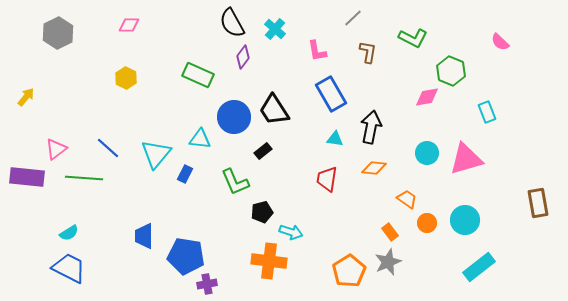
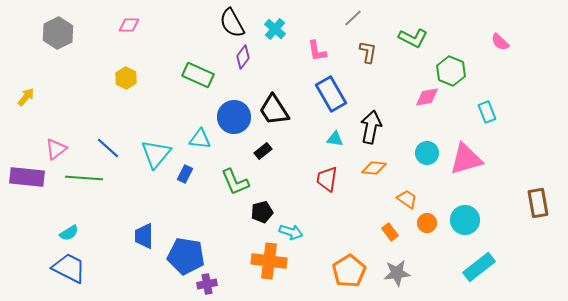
gray star at (388, 262): moved 9 px right, 11 px down; rotated 16 degrees clockwise
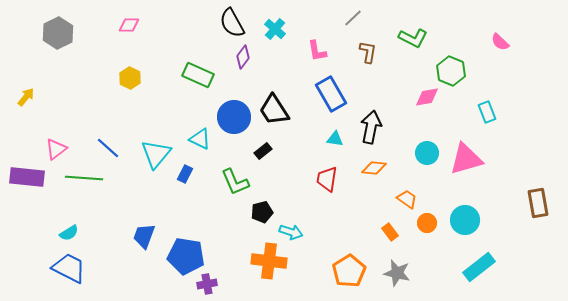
yellow hexagon at (126, 78): moved 4 px right
cyan triangle at (200, 139): rotated 20 degrees clockwise
blue trapezoid at (144, 236): rotated 20 degrees clockwise
gray star at (397, 273): rotated 20 degrees clockwise
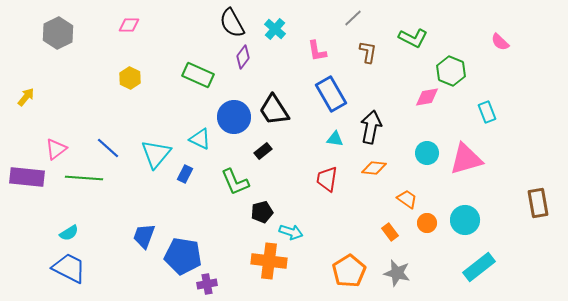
blue pentagon at (186, 256): moved 3 px left
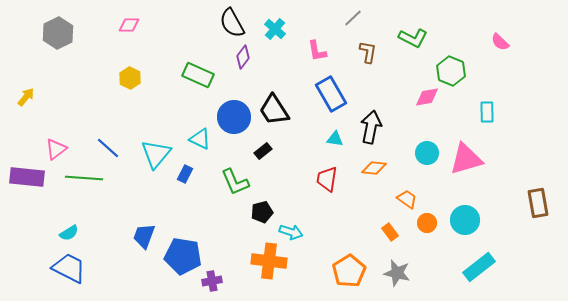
cyan rectangle at (487, 112): rotated 20 degrees clockwise
purple cross at (207, 284): moved 5 px right, 3 px up
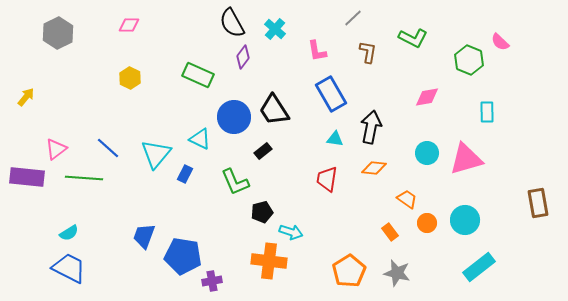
green hexagon at (451, 71): moved 18 px right, 11 px up
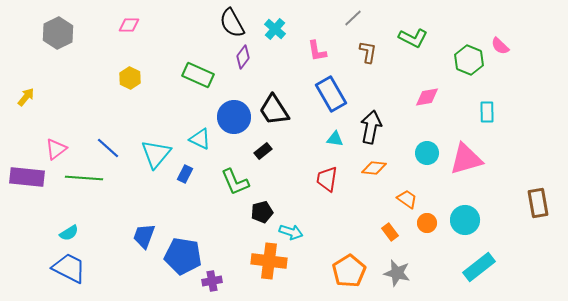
pink semicircle at (500, 42): moved 4 px down
